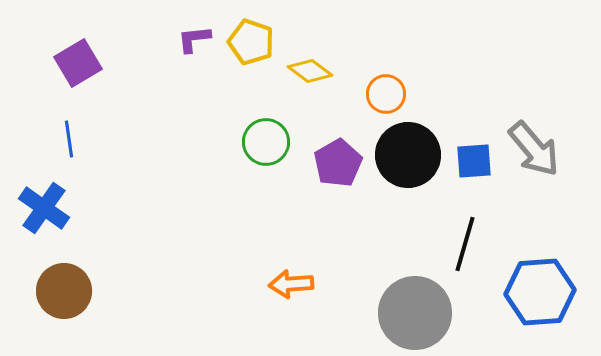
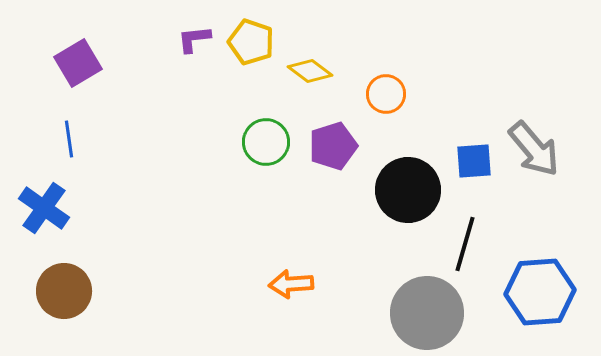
black circle: moved 35 px down
purple pentagon: moved 5 px left, 17 px up; rotated 12 degrees clockwise
gray circle: moved 12 px right
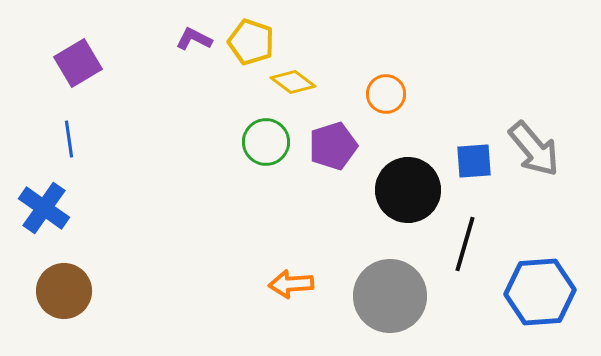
purple L-shape: rotated 33 degrees clockwise
yellow diamond: moved 17 px left, 11 px down
gray circle: moved 37 px left, 17 px up
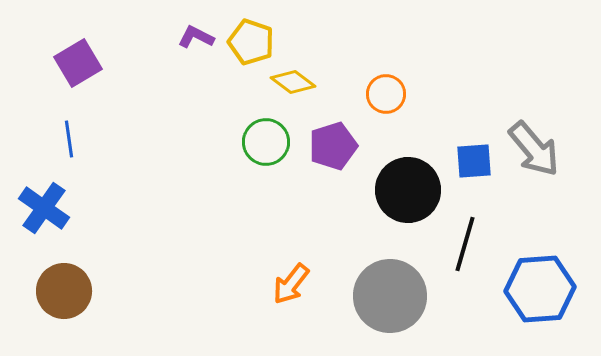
purple L-shape: moved 2 px right, 2 px up
orange arrow: rotated 48 degrees counterclockwise
blue hexagon: moved 3 px up
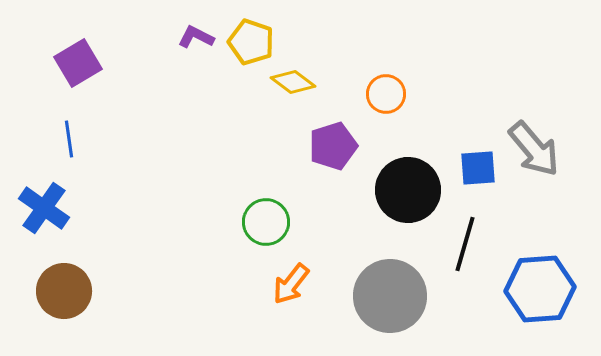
green circle: moved 80 px down
blue square: moved 4 px right, 7 px down
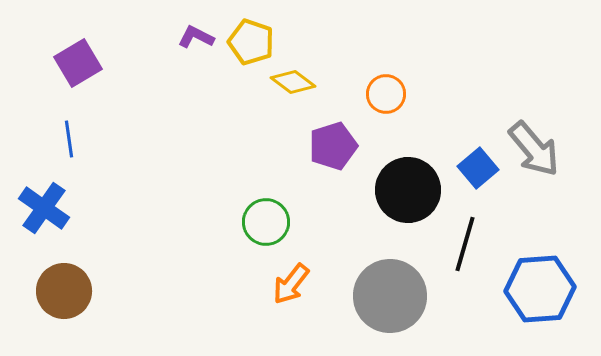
blue square: rotated 36 degrees counterclockwise
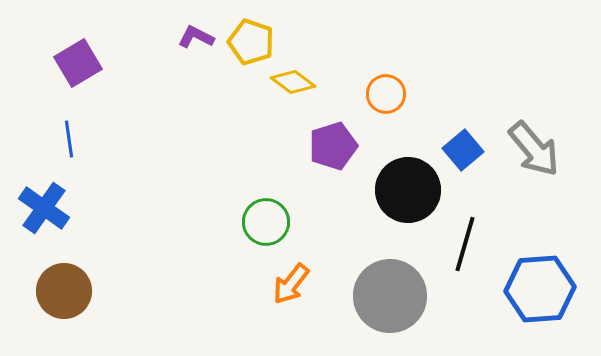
blue square: moved 15 px left, 18 px up
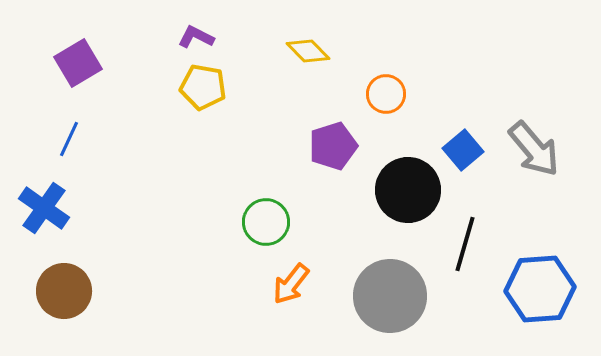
yellow pentagon: moved 48 px left, 45 px down; rotated 9 degrees counterclockwise
yellow diamond: moved 15 px right, 31 px up; rotated 9 degrees clockwise
blue line: rotated 33 degrees clockwise
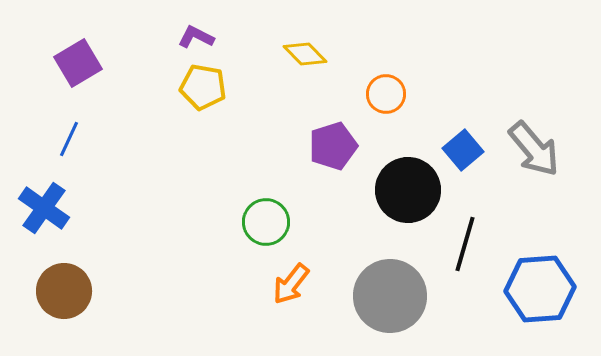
yellow diamond: moved 3 px left, 3 px down
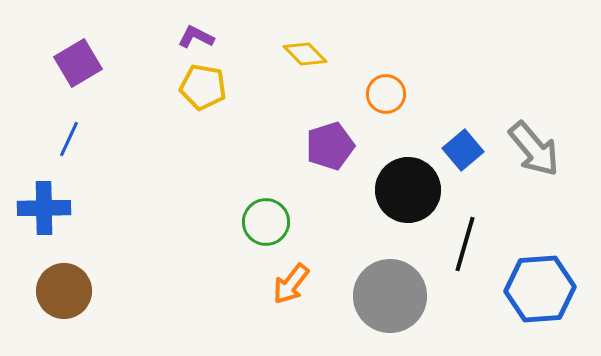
purple pentagon: moved 3 px left
blue cross: rotated 36 degrees counterclockwise
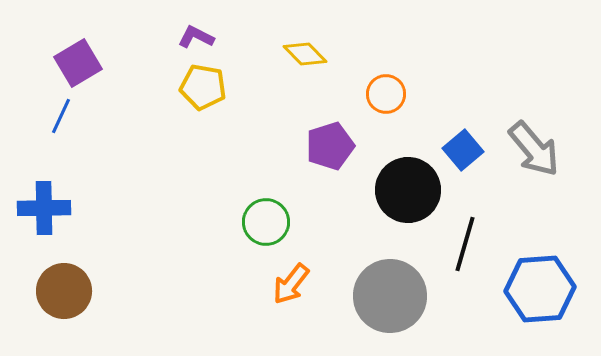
blue line: moved 8 px left, 23 px up
